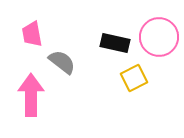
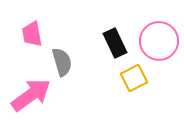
pink circle: moved 4 px down
black rectangle: rotated 52 degrees clockwise
gray semicircle: rotated 36 degrees clockwise
pink arrow: rotated 54 degrees clockwise
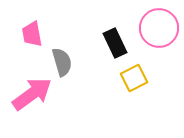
pink circle: moved 13 px up
pink arrow: moved 1 px right, 1 px up
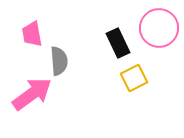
black rectangle: moved 3 px right
gray semicircle: moved 3 px left, 1 px up; rotated 12 degrees clockwise
